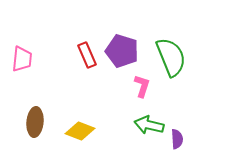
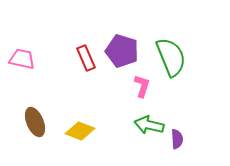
red rectangle: moved 1 px left, 3 px down
pink trapezoid: rotated 84 degrees counterclockwise
brown ellipse: rotated 28 degrees counterclockwise
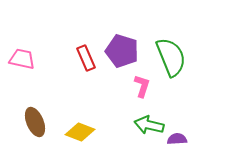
yellow diamond: moved 1 px down
purple semicircle: rotated 90 degrees counterclockwise
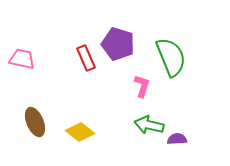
purple pentagon: moved 4 px left, 7 px up
yellow diamond: rotated 16 degrees clockwise
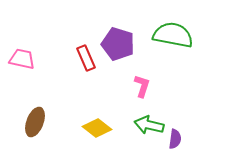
green semicircle: moved 2 px right, 22 px up; rotated 57 degrees counterclockwise
brown ellipse: rotated 44 degrees clockwise
yellow diamond: moved 17 px right, 4 px up
purple semicircle: moved 2 px left; rotated 102 degrees clockwise
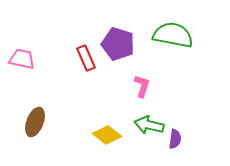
yellow diamond: moved 10 px right, 7 px down
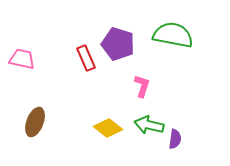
yellow diamond: moved 1 px right, 7 px up
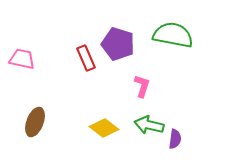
yellow diamond: moved 4 px left
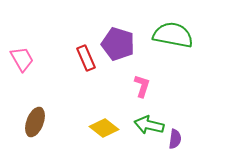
pink trapezoid: rotated 48 degrees clockwise
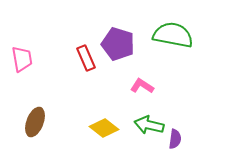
pink trapezoid: rotated 20 degrees clockwise
pink L-shape: rotated 75 degrees counterclockwise
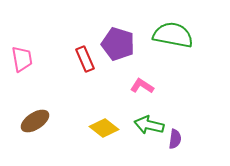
red rectangle: moved 1 px left, 1 px down
brown ellipse: moved 1 px up; rotated 36 degrees clockwise
